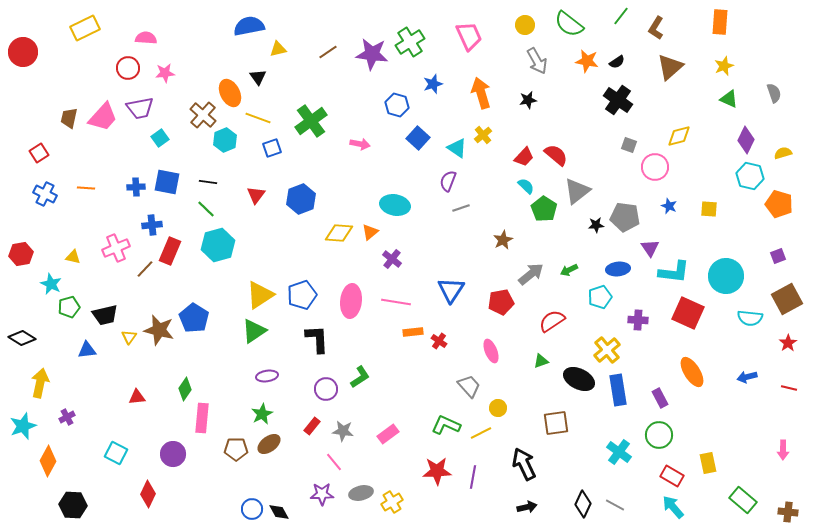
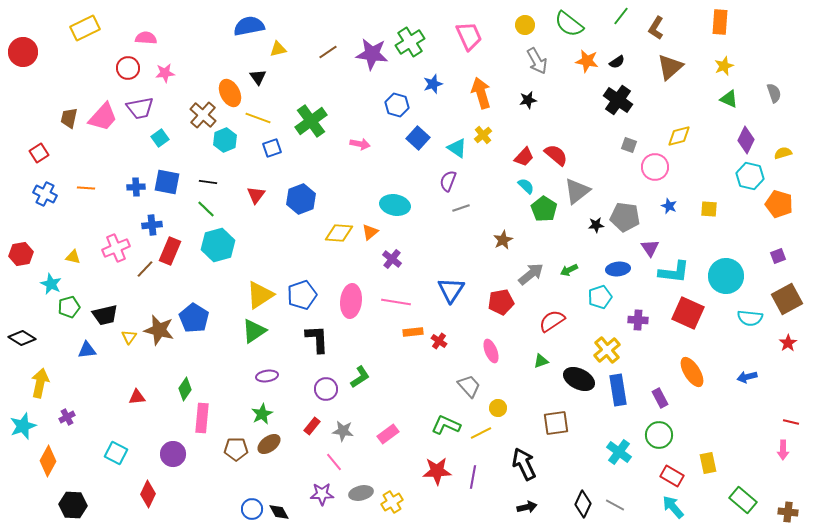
red line at (789, 388): moved 2 px right, 34 px down
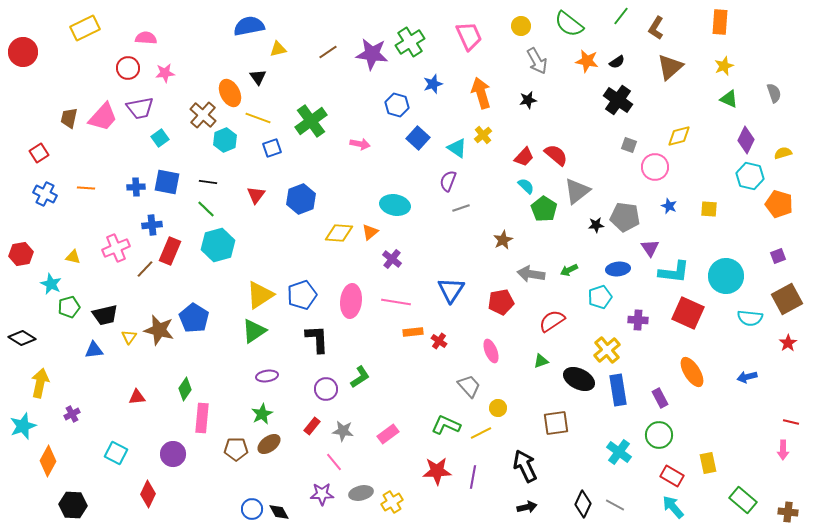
yellow circle at (525, 25): moved 4 px left, 1 px down
gray arrow at (531, 274): rotated 132 degrees counterclockwise
blue triangle at (87, 350): moved 7 px right
purple cross at (67, 417): moved 5 px right, 3 px up
black arrow at (524, 464): moved 1 px right, 2 px down
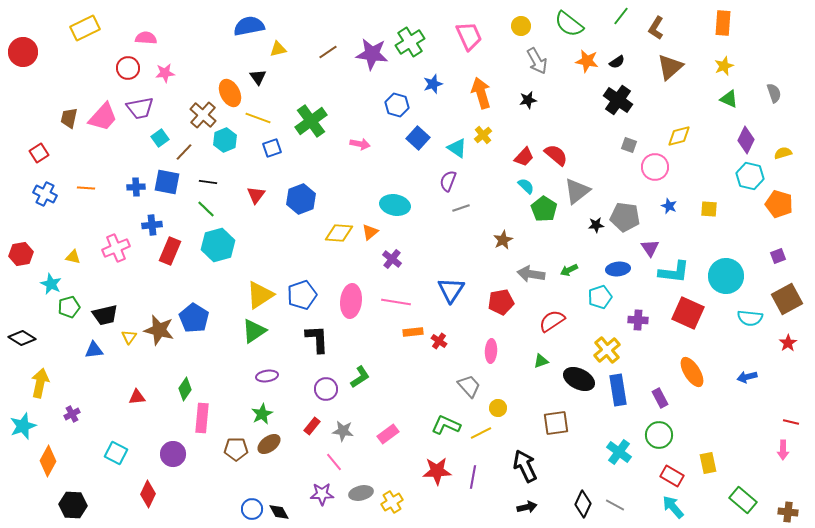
orange rectangle at (720, 22): moved 3 px right, 1 px down
brown line at (145, 269): moved 39 px right, 117 px up
pink ellipse at (491, 351): rotated 25 degrees clockwise
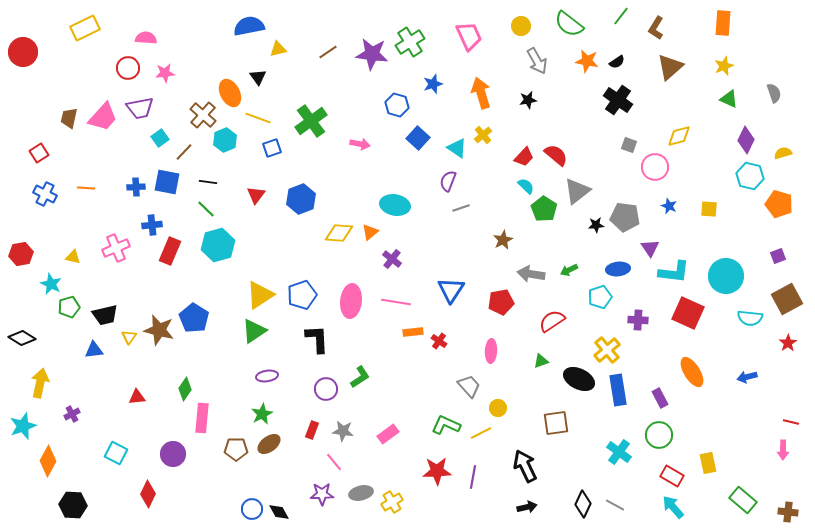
red rectangle at (312, 426): moved 4 px down; rotated 18 degrees counterclockwise
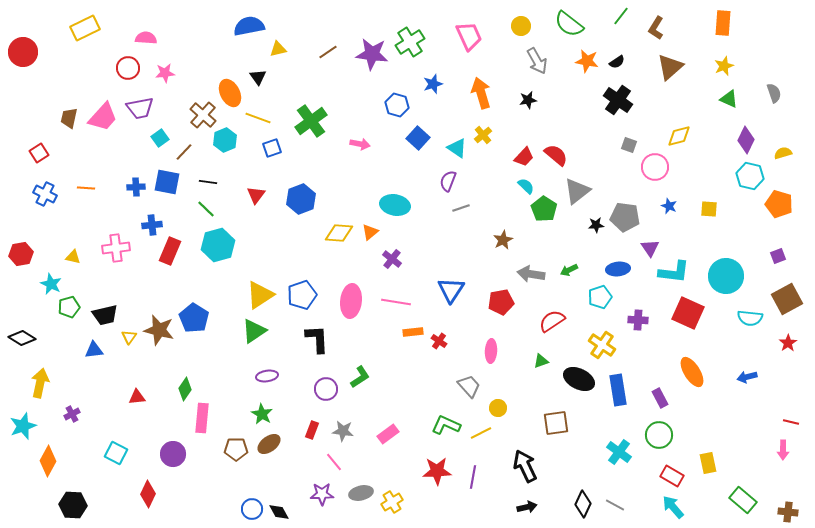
pink cross at (116, 248): rotated 16 degrees clockwise
yellow cross at (607, 350): moved 5 px left, 5 px up; rotated 16 degrees counterclockwise
green star at (262, 414): rotated 15 degrees counterclockwise
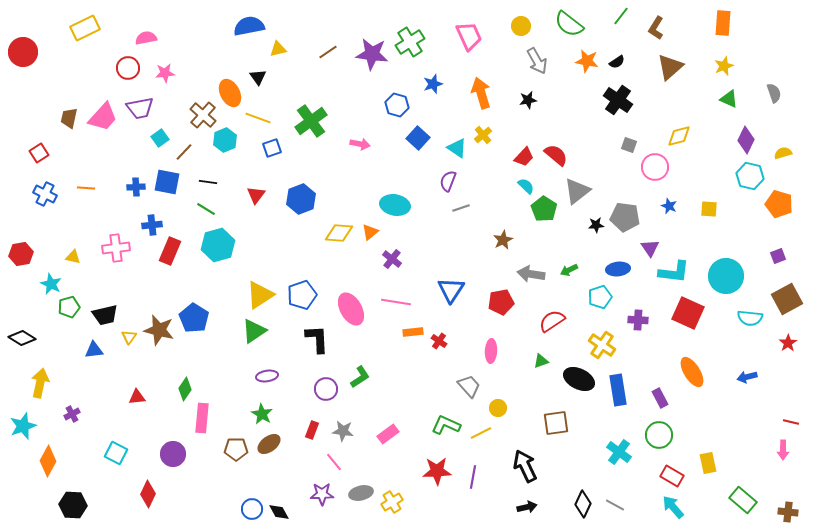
pink semicircle at (146, 38): rotated 15 degrees counterclockwise
green line at (206, 209): rotated 12 degrees counterclockwise
pink ellipse at (351, 301): moved 8 px down; rotated 36 degrees counterclockwise
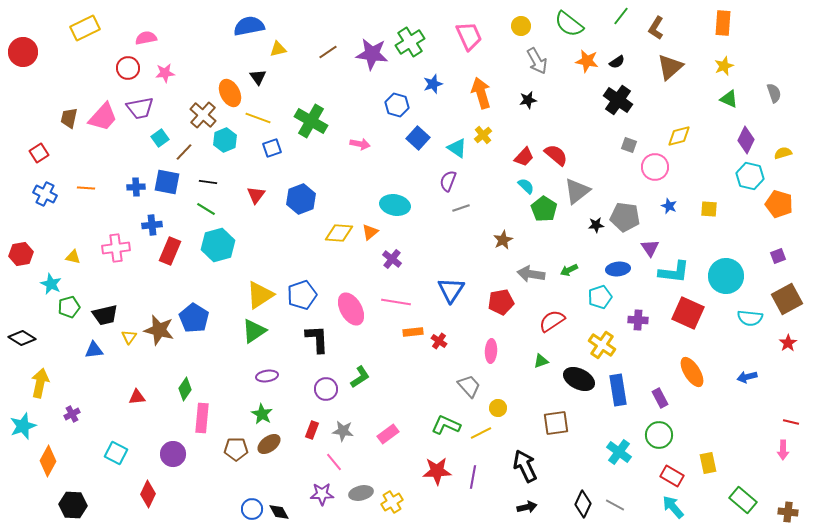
green cross at (311, 121): rotated 24 degrees counterclockwise
